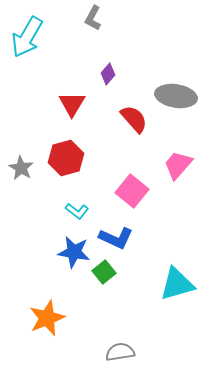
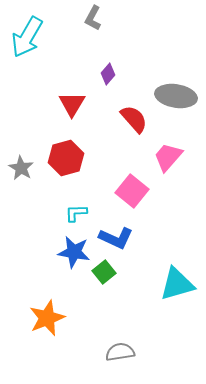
pink trapezoid: moved 10 px left, 8 px up
cyan L-shape: moved 1 px left, 2 px down; rotated 140 degrees clockwise
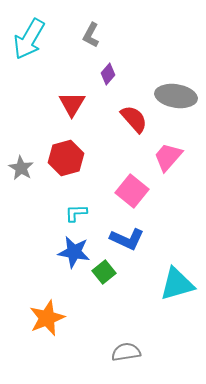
gray L-shape: moved 2 px left, 17 px down
cyan arrow: moved 2 px right, 2 px down
blue L-shape: moved 11 px right, 1 px down
gray semicircle: moved 6 px right
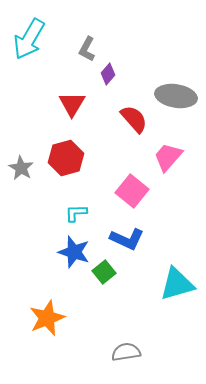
gray L-shape: moved 4 px left, 14 px down
blue star: rotated 8 degrees clockwise
